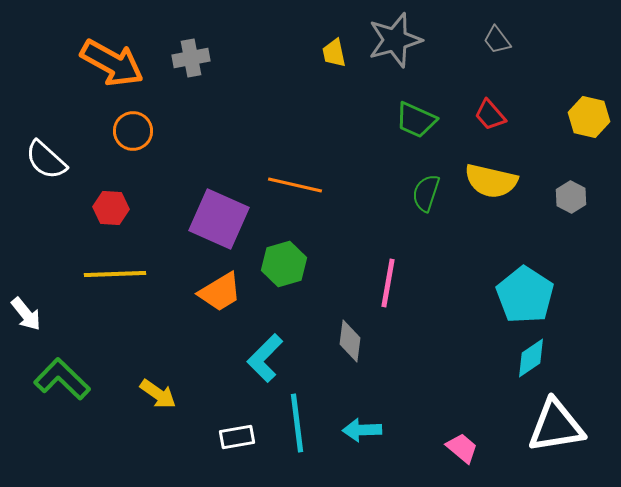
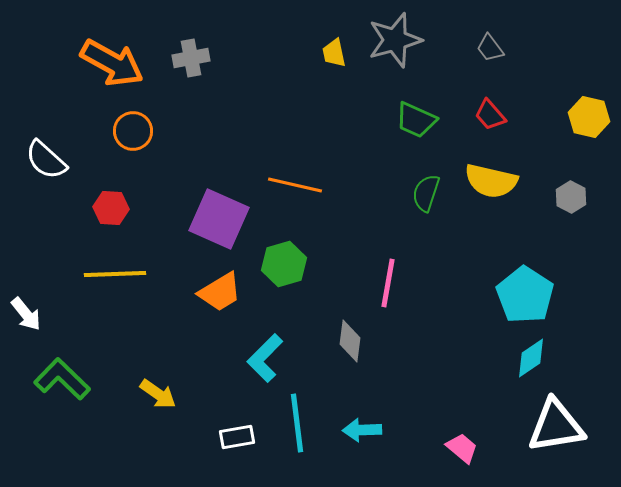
gray trapezoid: moved 7 px left, 8 px down
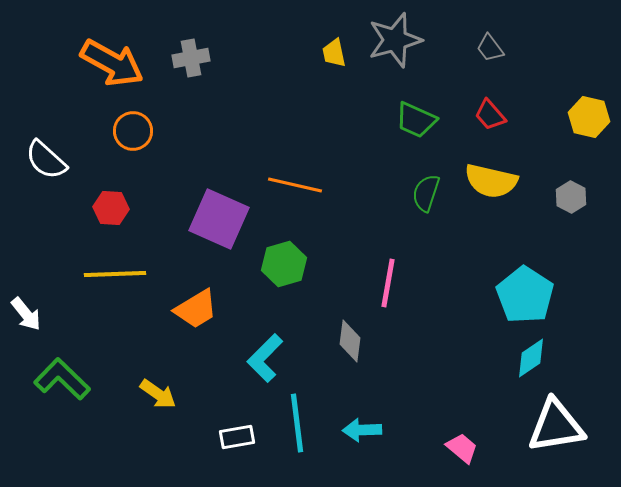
orange trapezoid: moved 24 px left, 17 px down
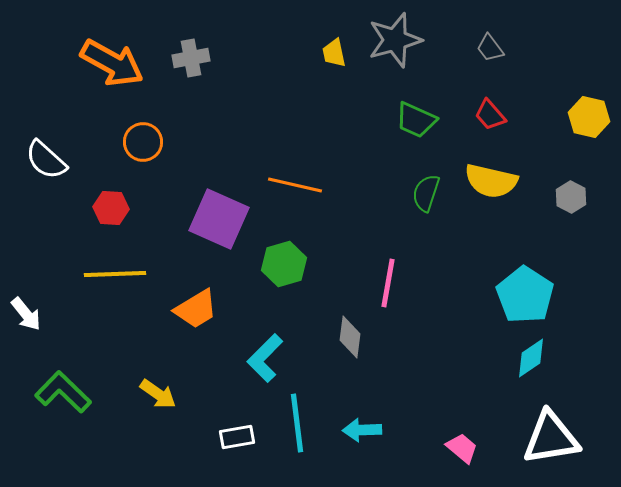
orange circle: moved 10 px right, 11 px down
gray diamond: moved 4 px up
green L-shape: moved 1 px right, 13 px down
white triangle: moved 5 px left, 12 px down
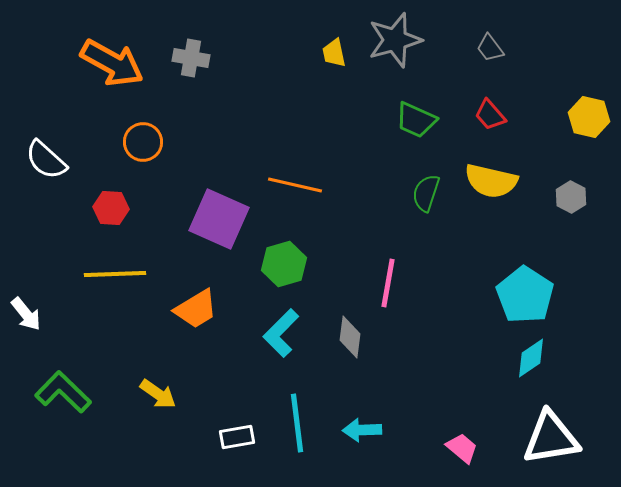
gray cross: rotated 21 degrees clockwise
cyan L-shape: moved 16 px right, 25 px up
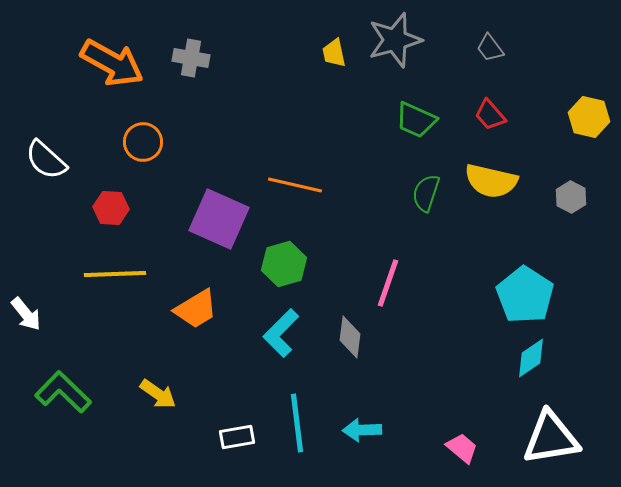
pink line: rotated 9 degrees clockwise
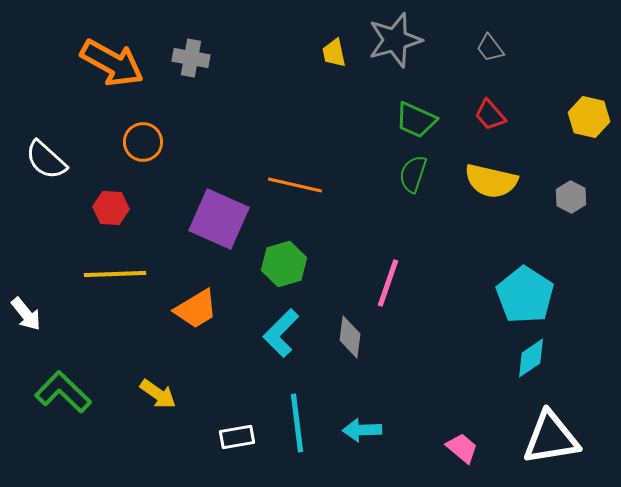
green semicircle: moved 13 px left, 19 px up
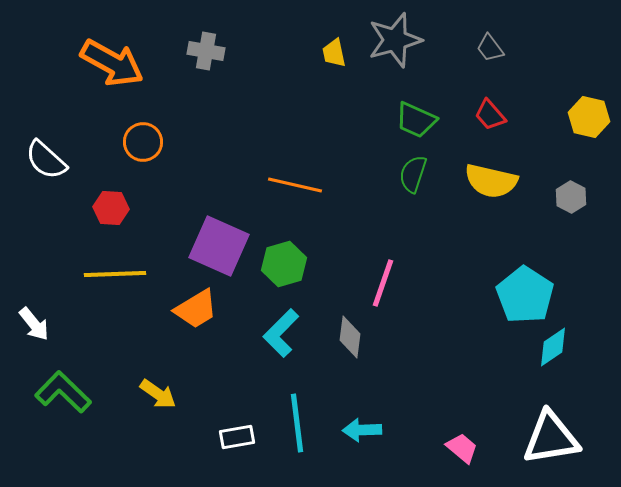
gray cross: moved 15 px right, 7 px up
purple square: moved 27 px down
pink line: moved 5 px left
white arrow: moved 8 px right, 10 px down
cyan diamond: moved 22 px right, 11 px up
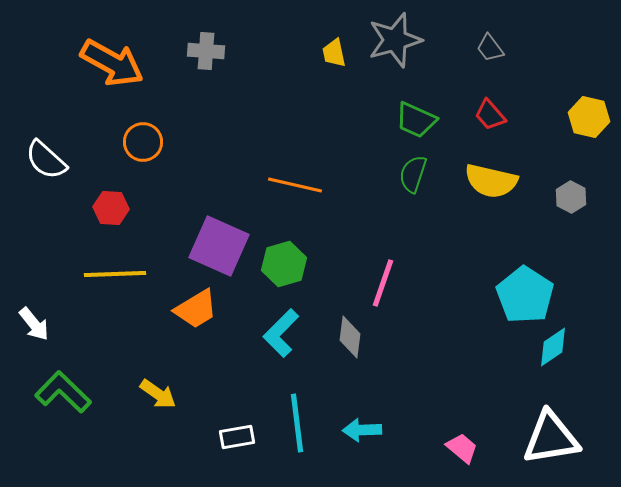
gray cross: rotated 6 degrees counterclockwise
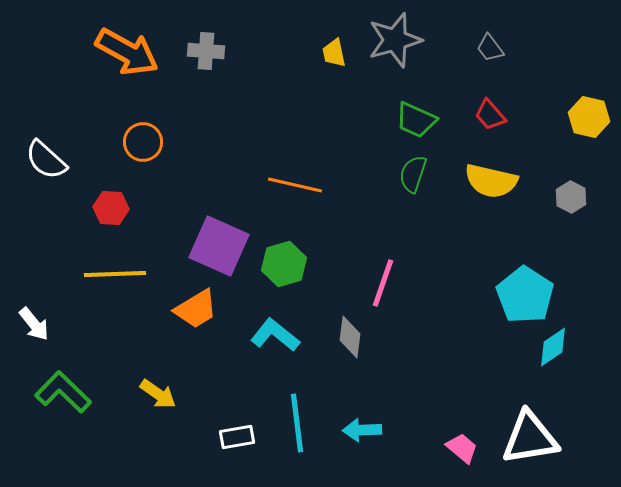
orange arrow: moved 15 px right, 11 px up
cyan L-shape: moved 6 px left, 2 px down; rotated 84 degrees clockwise
white triangle: moved 21 px left
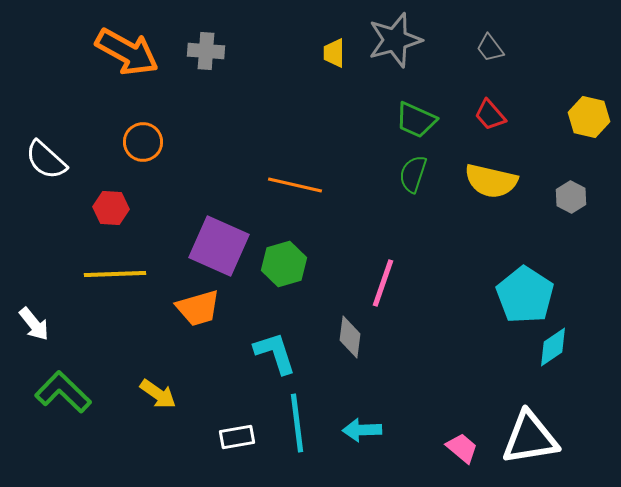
yellow trapezoid: rotated 12 degrees clockwise
orange trapezoid: moved 2 px right, 1 px up; rotated 15 degrees clockwise
cyan L-shape: moved 18 px down; rotated 33 degrees clockwise
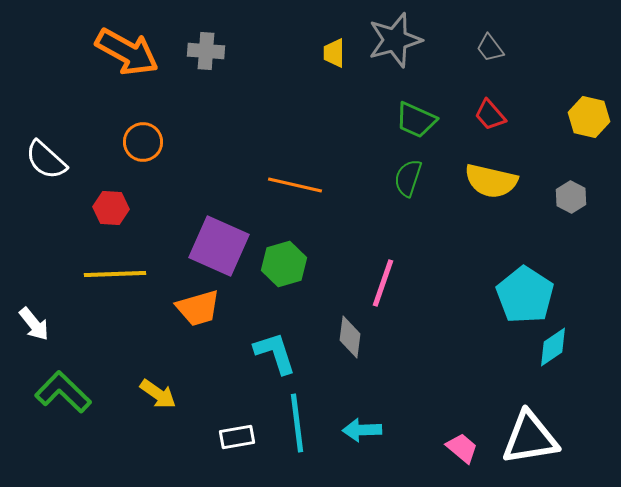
green semicircle: moved 5 px left, 4 px down
